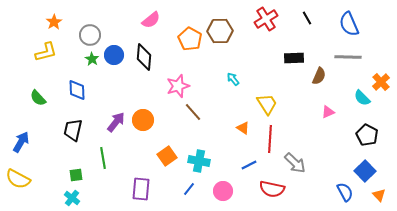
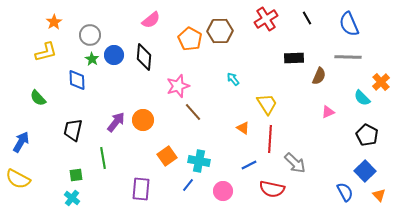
blue diamond at (77, 90): moved 10 px up
blue line at (189, 189): moved 1 px left, 4 px up
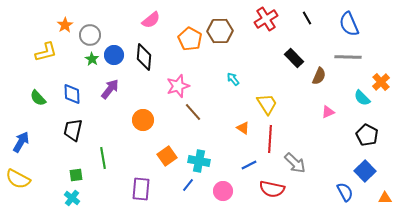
orange star at (54, 22): moved 11 px right, 3 px down
black rectangle at (294, 58): rotated 48 degrees clockwise
blue diamond at (77, 80): moved 5 px left, 14 px down
purple arrow at (116, 122): moved 6 px left, 33 px up
orange triangle at (379, 195): moved 6 px right, 3 px down; rotated 48 degrees counterclockwise
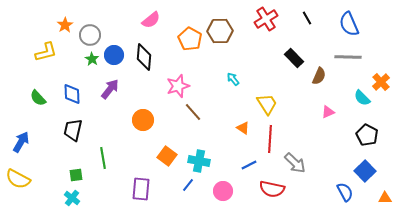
orange square at (167, 156): rotated 18 degrees counterclockwise
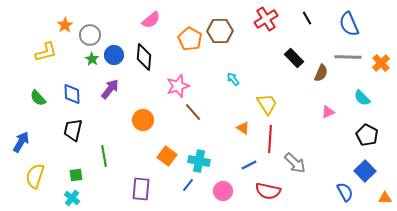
brown semicircle at (319, 76): moved 2 px right, 3 px up
orange cross at (381, 82): moved 19 px up
green line at (103, 158): moved 1 px right, 2 px up
yellow semicircle at (18, 179): moved 17 px right, 3 px up; rotated 80 degrees clockwise
red semicircle at (272, 189): moved 4 px left, 2 px down
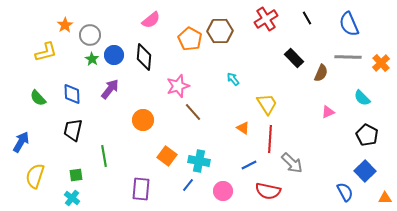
gray arrow at (295, 163): moved 3 px left
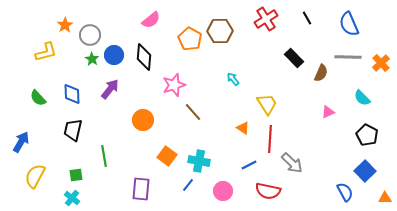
pink star at (178, 86): moved 4 px left, 1 px up
yellow semicircle at (35, 176): rotated 10 degrees clockwise
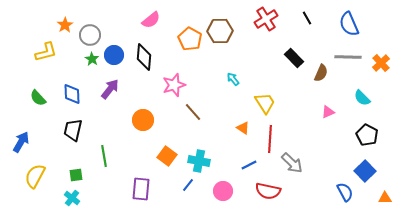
yellow trapezoid at (267, 104): moved 2 px left, 1 px up
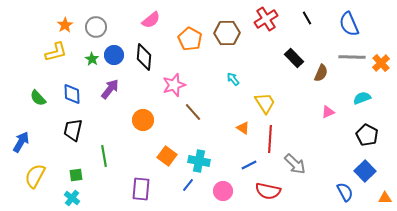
brown hexagon at (220, 31): moved 7 px right, 2 px down
gray circle at (90, 35): moved 6 px right, 8 px up
yellow L-shape at (46, 52): moved 10 px right
gray line at (348, 57): moved 4 px right
cyan semicircle at (362, 98): rotated 114 degrees clockwise
gray arrow at (292, 163): moved 3 px right, 1 px down
